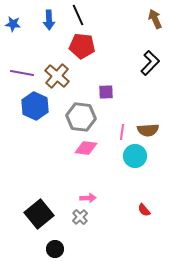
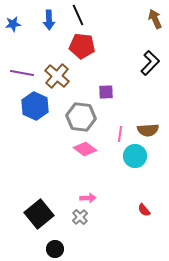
blue star: rotated 14 degrees counterclockwise
pink line: moved 2 px left, 2 px down
pink diamond: moved 1 px left, 1 px down; rotated 30 degrees clockwise
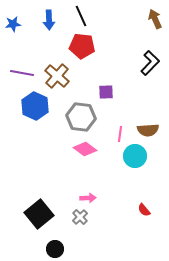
black line: moved 3 px right, 1 px down
